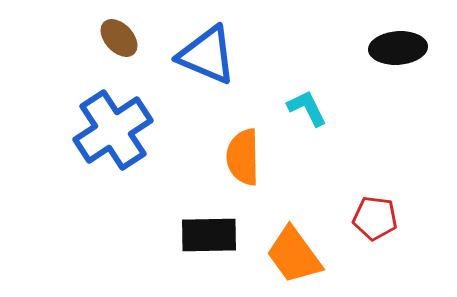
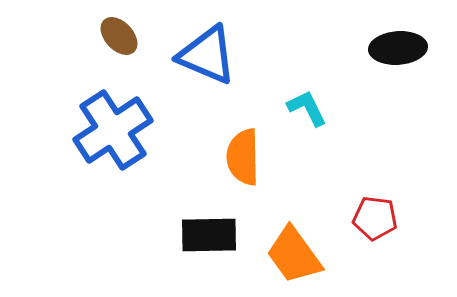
brown ellipse: moved 2 px up
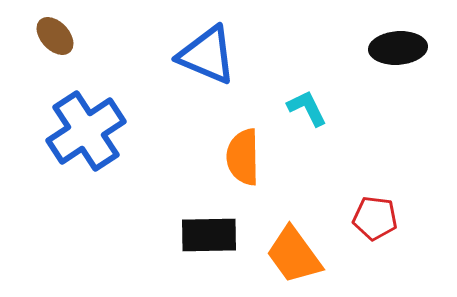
brown ellipse: moved 64 px left
blue cross: moved 27 px left, 1 px down
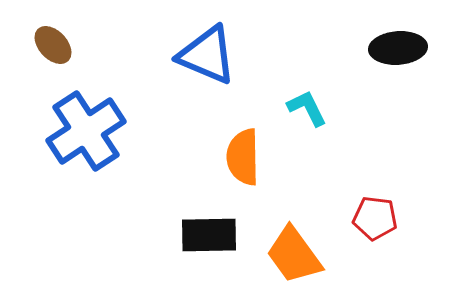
brown ellipse: moved 2 px left, 9 px down
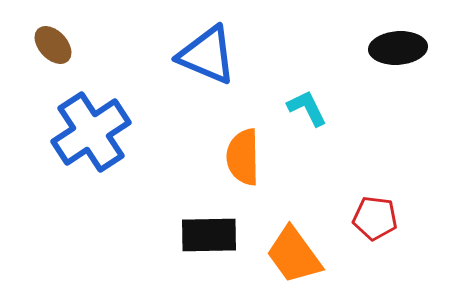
blue cross: moved 5 px right, 1 px down
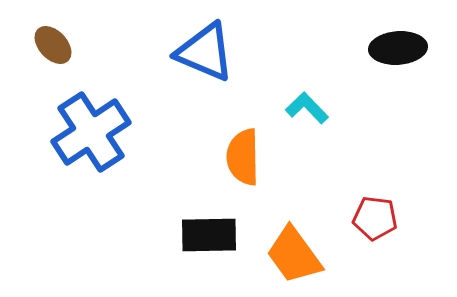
blue triangle: moved 2 px left, 3 px up
cyan L-shape: rotated 18 degrees counterclockwise
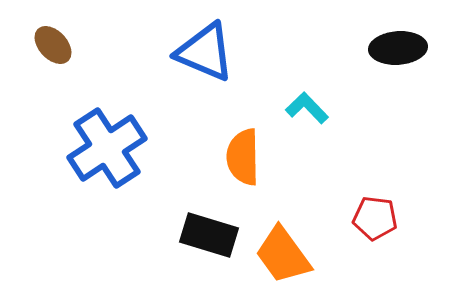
blue cross: moved 16 px right, 16 px down
black rectangle: rotated 18 degrees clockwise
orange trapezoid: moved 11 px left
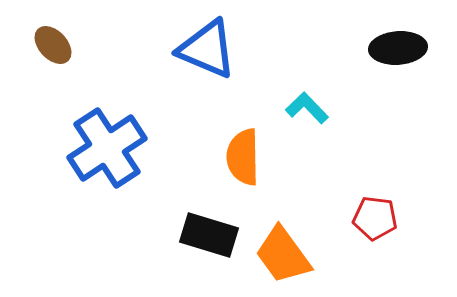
blue triangle: moved 2 px right, 3 px up
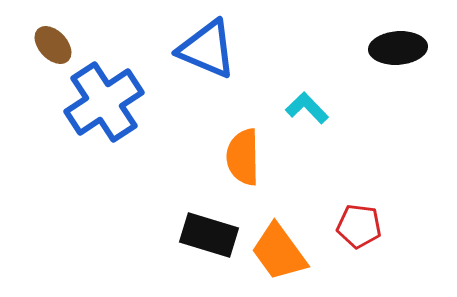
blue cross: moved 3 px left, 46 px up
red pentagon: moved 16 px left, 8 px down
orange trapezoid: moved 4 px left, 3 px up
